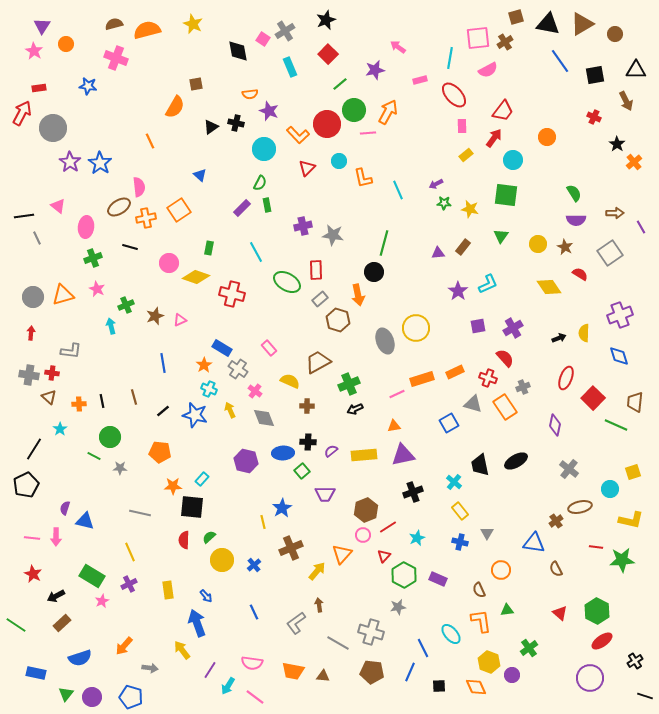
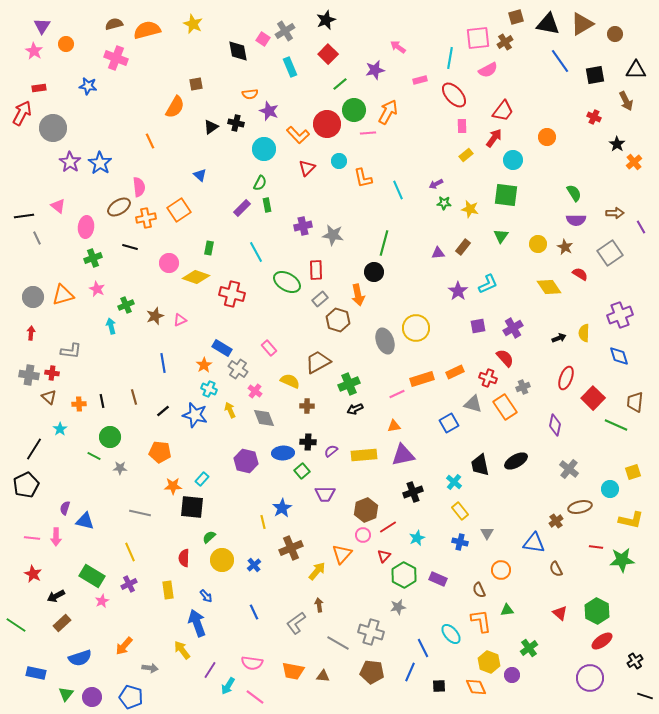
red semicircle at (184, 540): moved 18 px down
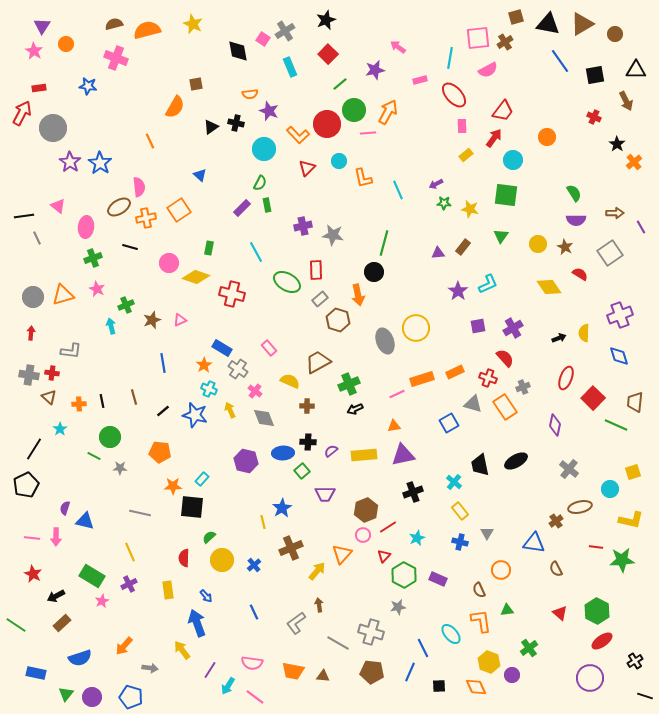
brown star at (155, 316): moved 3 px left, 4 px down
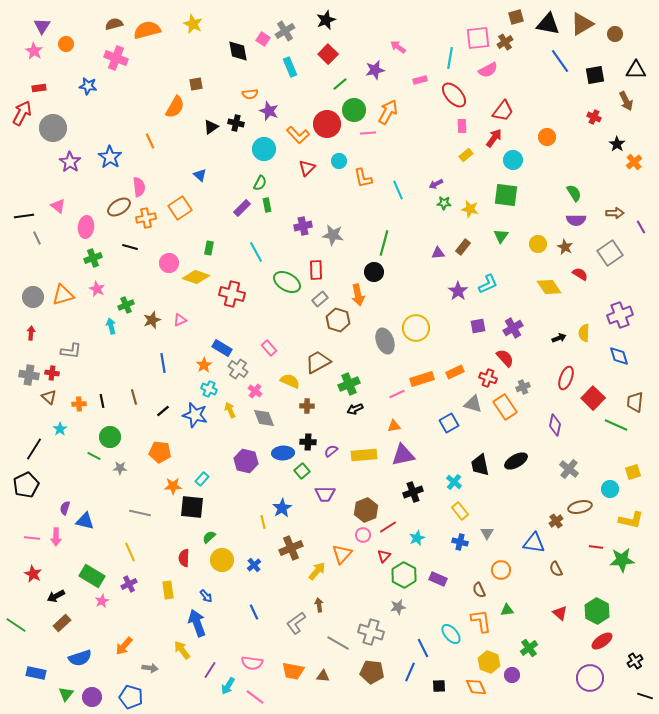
blue star at (100, 163): moved 10 px right, 6 px up
orange square at (179, 210): moved 1 px right, 2 px up
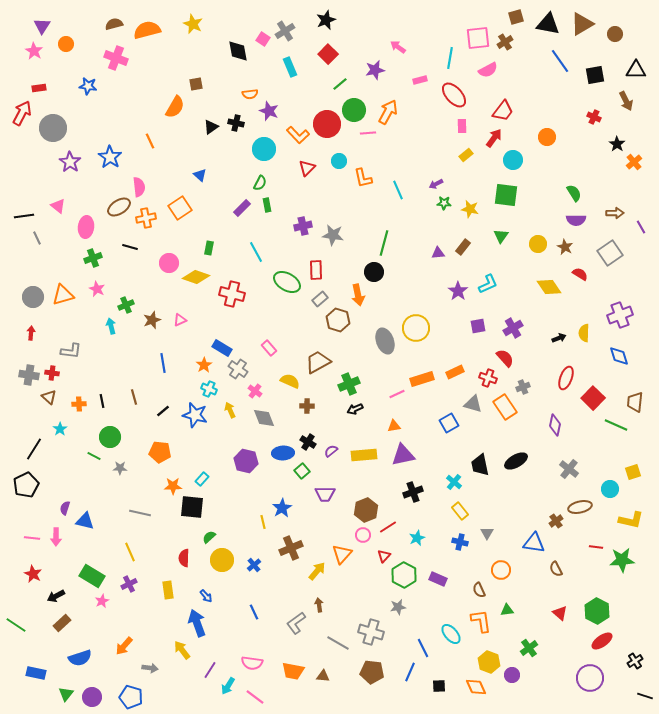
black cross at (308, 442): rotated 28 degrees clockwise
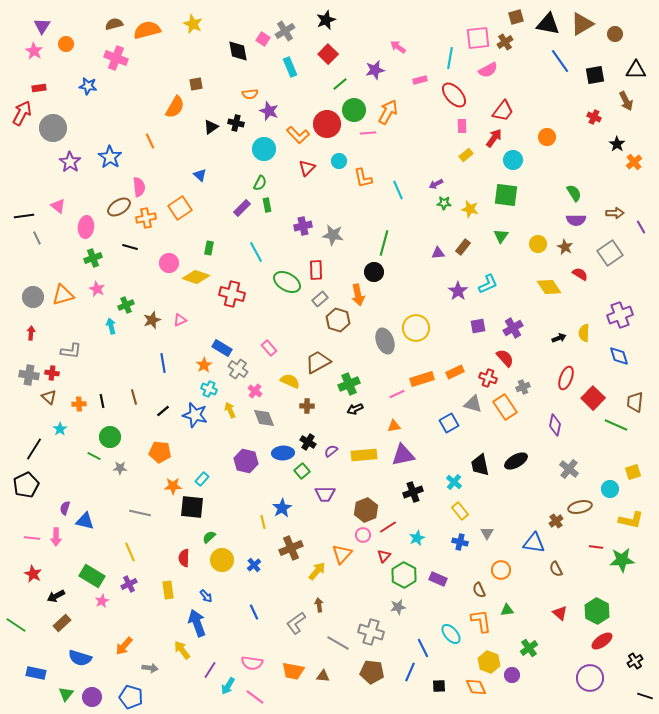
blue semicircle at (80, 658): rotated 35 degrees clockwise
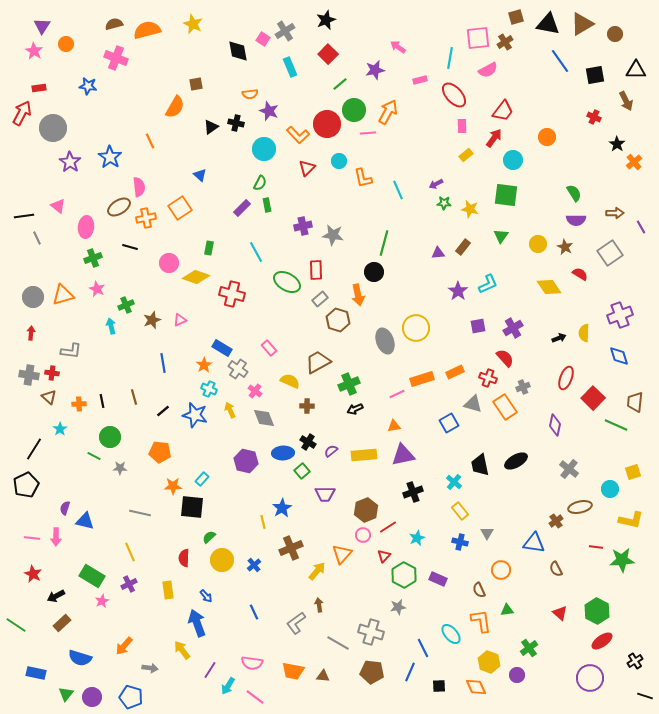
purple circle at (512, 675): moved 5 px right
